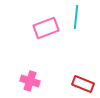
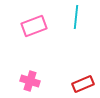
pink rectangle: moved 12 px left, 2 px up
red rectangle: rotated 45 degrees counterclockwise
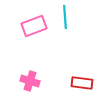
cyan line: moved 11 px left; rotated 10 degrees counterclockwise
red rectangle: moved 1 px left, 1 px up; rotated 30 degrees clockwise
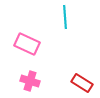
pink rectangle: moved 7 px left, 18 px down; rotated 45 degrees clockwise
red rectangle: rotated 25 degrees clockwise
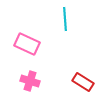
cyan line: moved 2 px down
red rectangle: moved 1 px right, 1 px up
